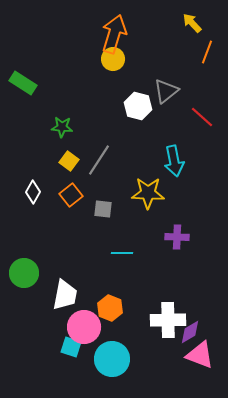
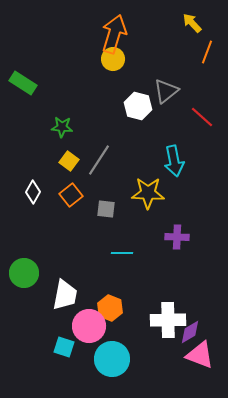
gray square: moved 3 px right
pink circle: moved 5 px right, 1 px up
cyan square: moved 7 px left
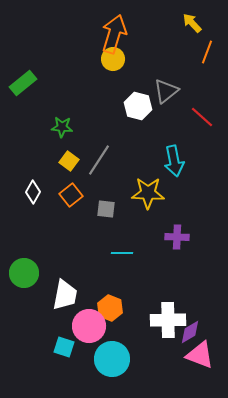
green rectangle: rotated 72 degrees counterclockwise
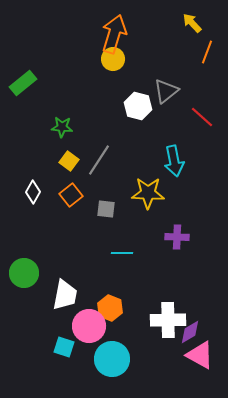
pink triangle: rotated 8 degrees clockwise
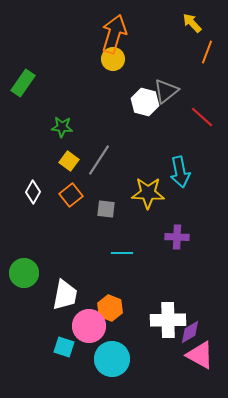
green rectangle: rotated 16 degrees counterclockwise
white hexagon: moved 7 px right, 4 px up
cyan arrow: moved 6 px right, 11 px down
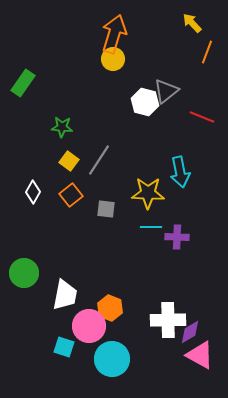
red line: rotated 20 degrees counterclockwise
cyan line: moved 29 px right, 26 px up
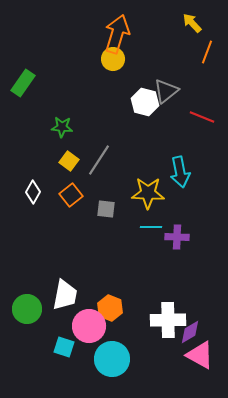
orange arrow: moved 3 px right
green circle: moved 3 px right, 36 px down
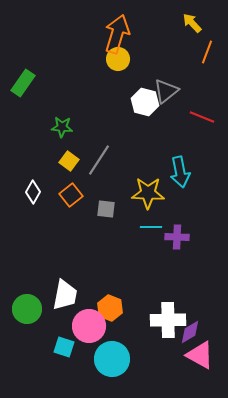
yellow circle: moved 5 px right
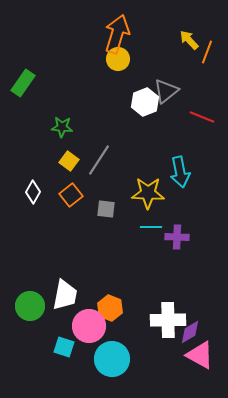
yellow arrow: moved 3 px left, 17 px down
white hexagon: rotated 24 degrees clockwise
green circle: moved 3 px right, 3 px up
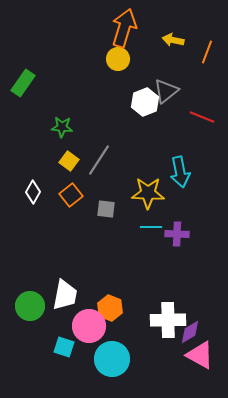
orange arrow: moved 7 px right, 6 px up
yellow arrow: moved 16 px left; rotated 35 degrees counterclockwise
purple cross: moved 3 px up
